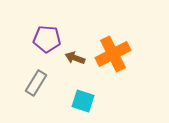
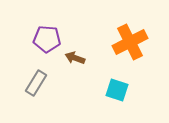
orange cross: moved 17 px right, 12 px up
cyan square: moved 34 px right, 11 px up
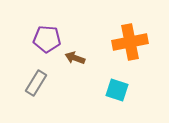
orange cross: rotated 16 degrees clockwise
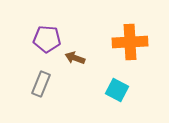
orange cross: rotated 8 degrees clockwise
gray rectangle: moved 5 px right, 1 px down; rotated 10 degrees counterclockwise
cyan square: rotated 10 degrees clockwise
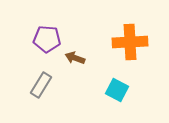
gray rectangle: moved 1 px down; rotated 10 degrees clockwise
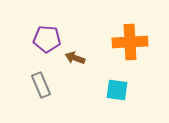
gray rectangle: rotated 55 degrees counterclockwise
cyan square: rotated 20 degrees counterclockwise
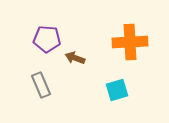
cyan square: rotated 25 degrees counterclockwise
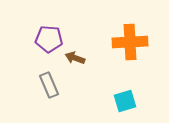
purple pentagon: moved 2 px right
gray rectangle: moved 8 px right
cyan square: moved 8 px right, 11 px down
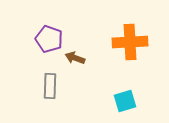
purple pentagon: rotated 16 degrees clockwise
gray rectangle: moved 1 px right, 1 px down; rotated 25 degrees clockwise
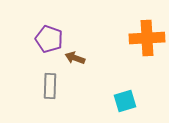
orange cross: moved 17 px right, 4 px up
